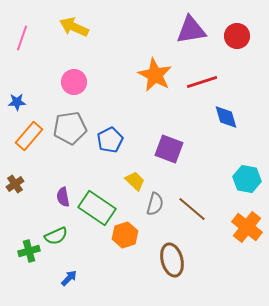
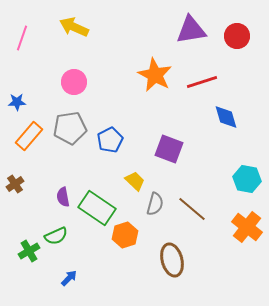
green cross: rotated 15 degrees counterclockwise
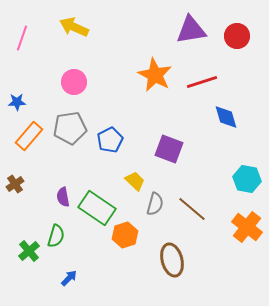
green semicircle: rotated 50 degrees counterclockwise
green cross: rotated 10 degrees counterclockwise
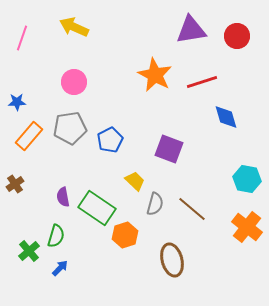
blue arrow: moved 9 px left, 10 px up
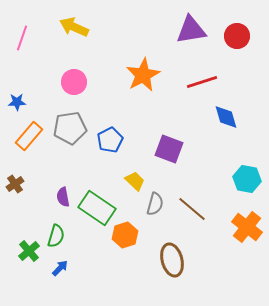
orange star: moved 12 px left; rotated 16 degrees clockwise
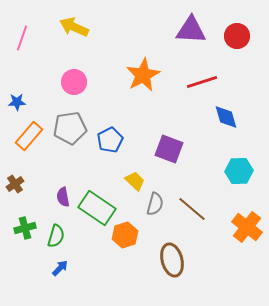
purple triangle: rotated 12 degrees clockwise
cyan hexagon: moved 8 px left, 8 px up; rotated 12 degrees counterclockwise
green cross: moved 4 px left, 23 px up; rotated 25 degrees clockwise
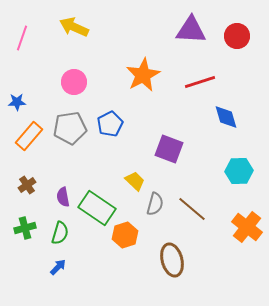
red line: moved 2 px left
blue pentagon: moved 16 px up
brown cross: moved 12 px right, 1 px down
green semicircle: moved 4 px right, 3 px up
blue arrow: moved 2 px left, 1 px up
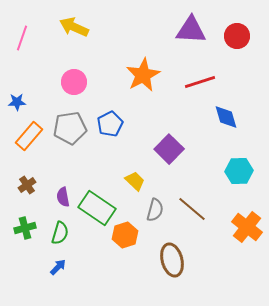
purple square: rotated 24 degrees clockwise
gray semicircle: moved 6 px down
